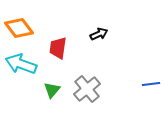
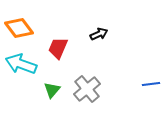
red trapezoid: rotated 15 degrees clockwise
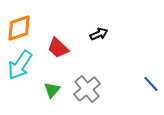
orange diamond: rotated 72 degrees counterclockwise
red trapezoid: rotated 70 degrees counterclockwise
cyan arrow: moved 1 px left, 1 px down; rotated 76 degrees counterclockwise
blue line: rotated 54 degrees clockwise
